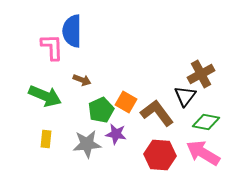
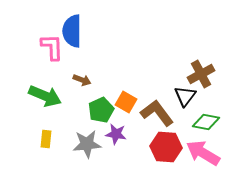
red hexagon: moved 6 px right, 8 px up
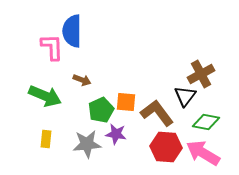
orange square: rotated 25 degrees counterclockwise
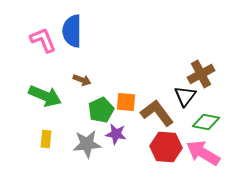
pink L-shape: moved 9 px left, 7 px up; rotated 20 degrees counterclockwise
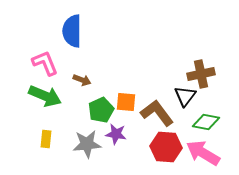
pink L-shape: moved 2 px right, 23 px down
brown cross: rotated 16 degrees clockwise
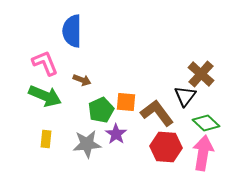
brown cross: rotated 36 degrees counterclockwise
green diamond: moved 1 px down; rotated 32 degrees clockwise
purple star: rotated 25 degrees clockwise
pink arrow: rotated 68 degrees clockwise
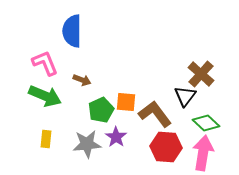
brown L-shape: moved 2 px left, 1 px down
purple star: moved 3 px down
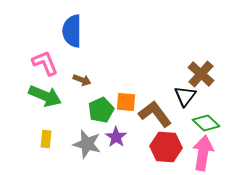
gray star: rotated 20 degrees clockwise
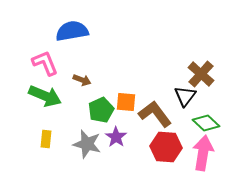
blue semicircle: rotated 80 degrees clockwise
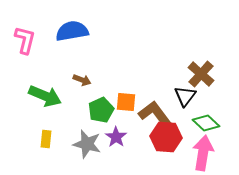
pink L-shape: moved 20 px left, 23 px up; rotated 36 degrees clockwise
red hexagon: moved 10 px up
